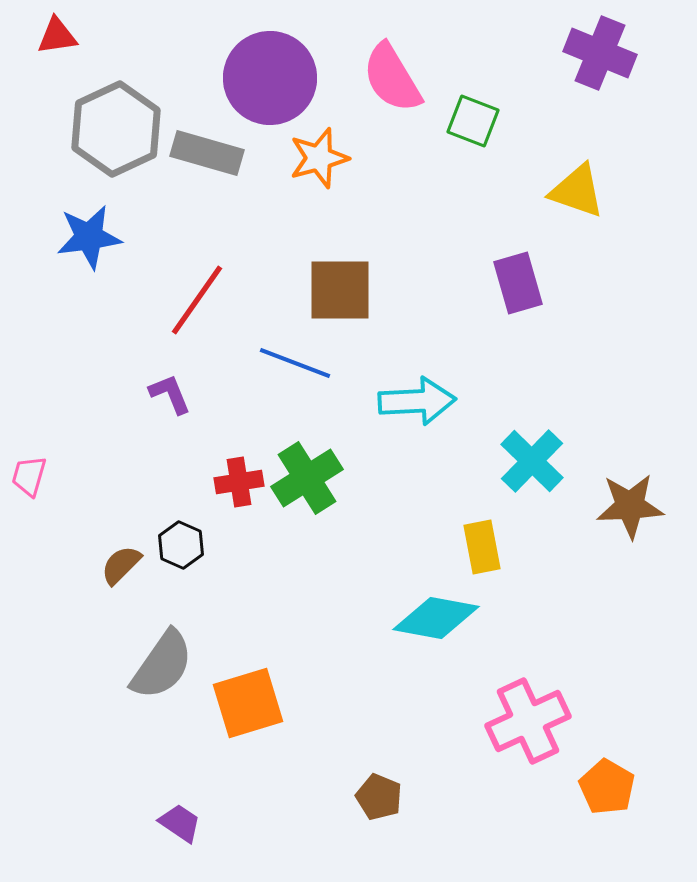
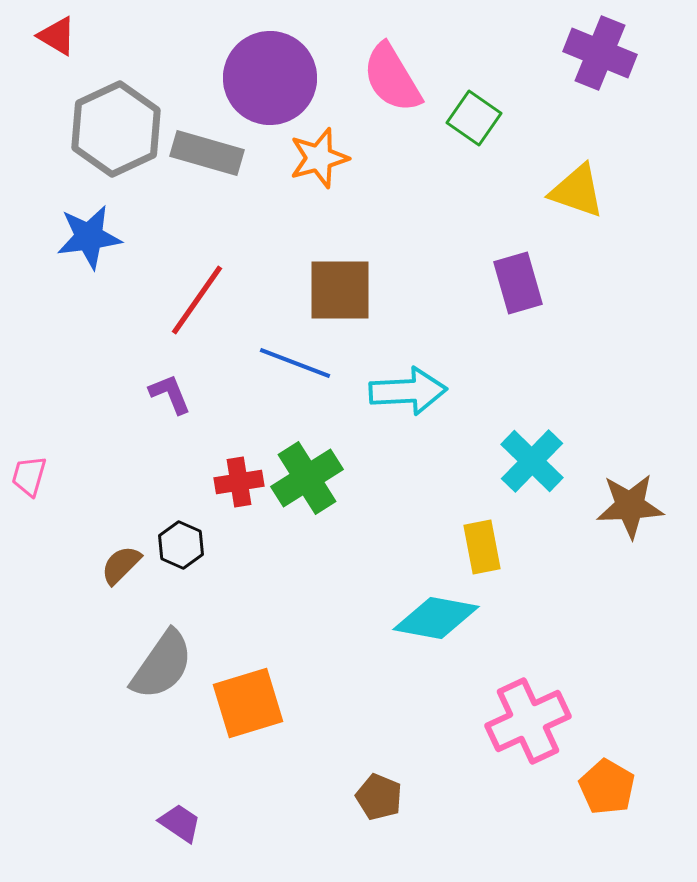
red triangle: rotated 39 degrees clockwise
green square: moved 1 px right, 3 px up; rotated 14 degrees clockwise
cyan arrow: moved 9 px left, 10 px up
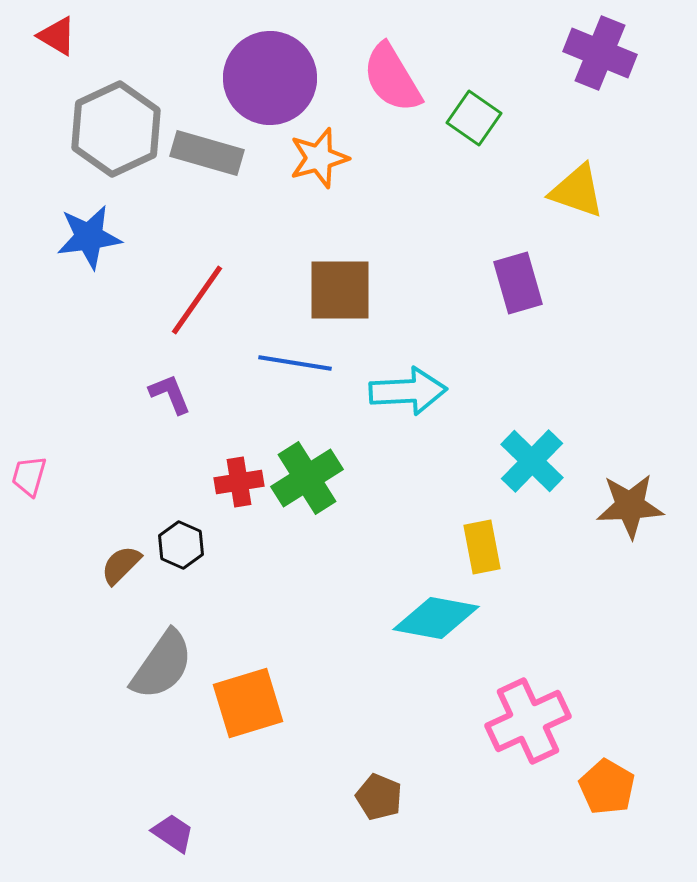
blue line: rotated 12 degrees counterclockwise
purple trapezoid: moved 7 px left, 10 px down
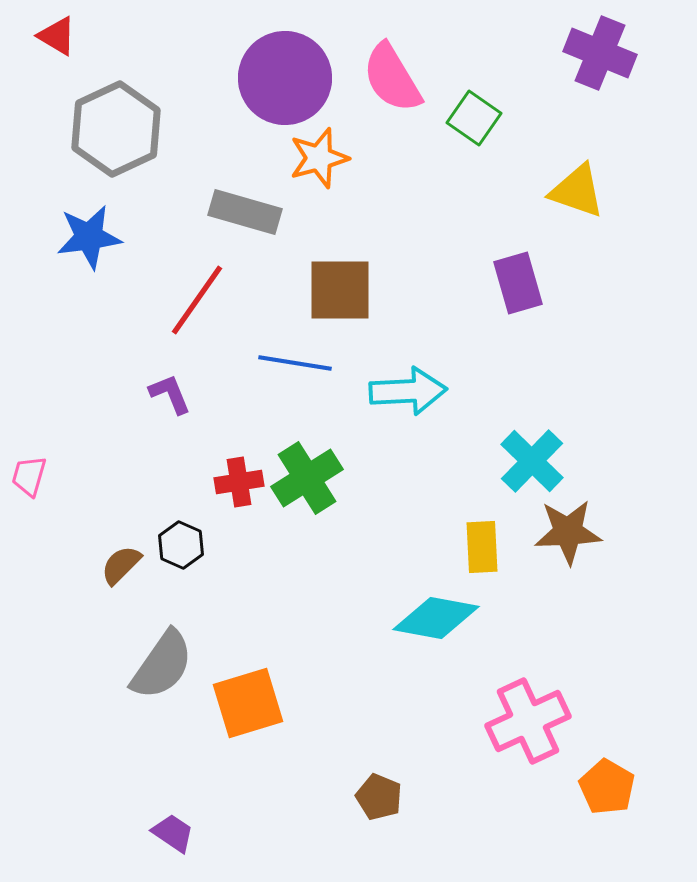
purple circle: moved 15 px right
gray rectangle: moved 38 px right, 59 px down
brown star: moved 62 px left, 26 px down
yellow rectangle: rotated 8 degrees clockwise
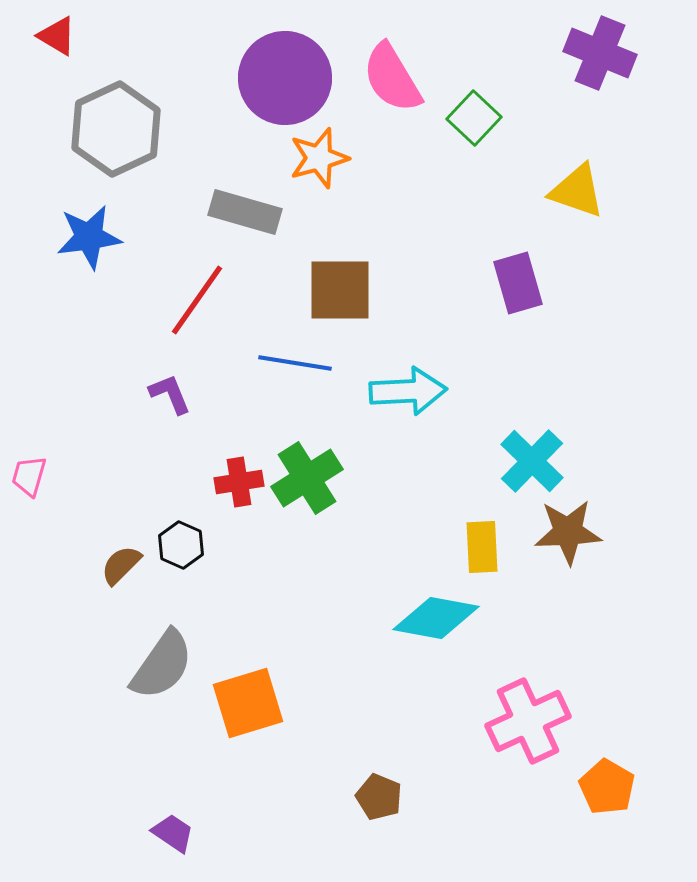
green square: rotated 8 degrees clockwise
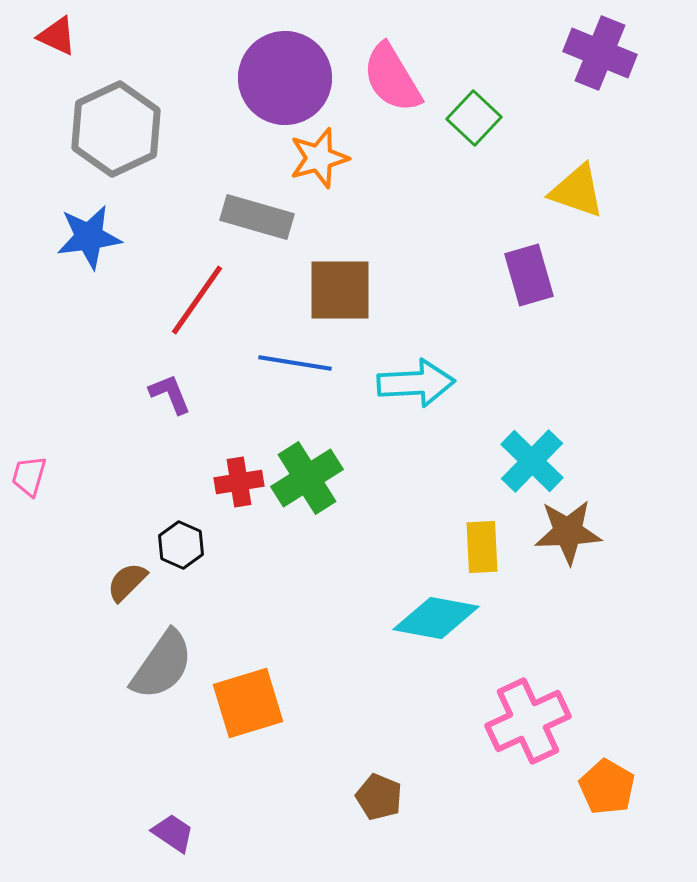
red triangle: rotated 6 degrees counterclockwise
gray rectangle: moved 12 px right, 5 px down
purple rectangle: moved 11 px right, 8 px up
cyan arrow: moved 8 px right, 8 px up
brown semicircle: moved 6 px right, 17 px down
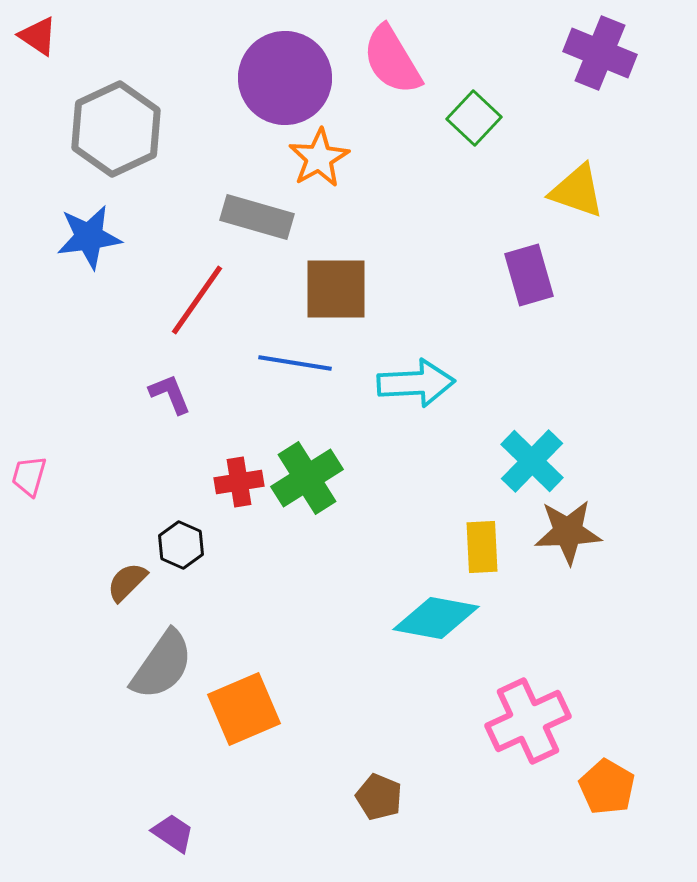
red triangle: moved 19 px left; rotated 9 degrees clockwise
pink semicircle: moved 18 px up
orange star: rotated 14 degrees counterclockwise
brown square: moved 4 px left, 1 px up
orange square: moved 4 px left, 6 px down; rotated 6 degrees counterclockwise
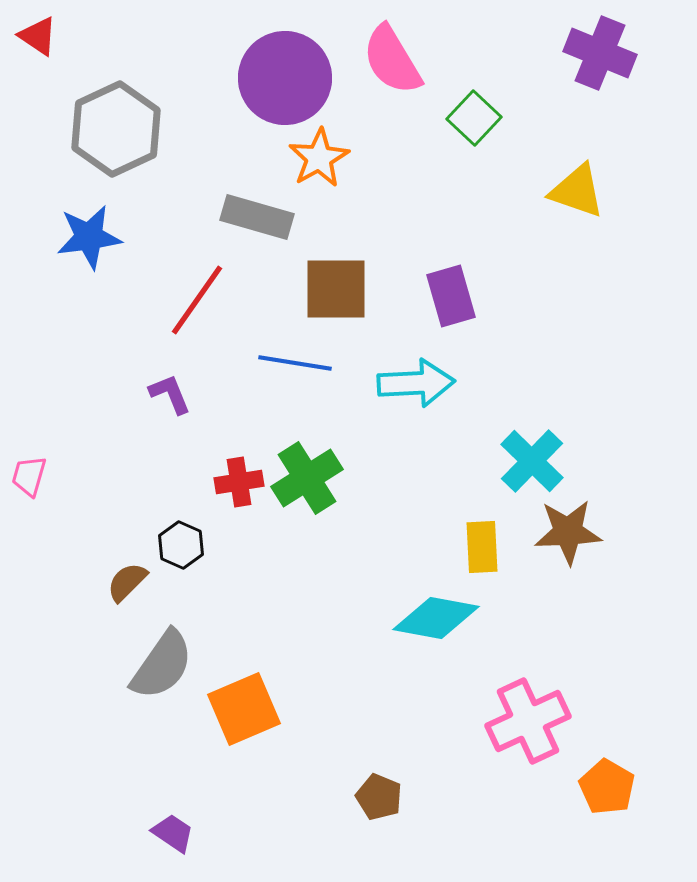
purple rectangle: moved 78 px left, 21 px down
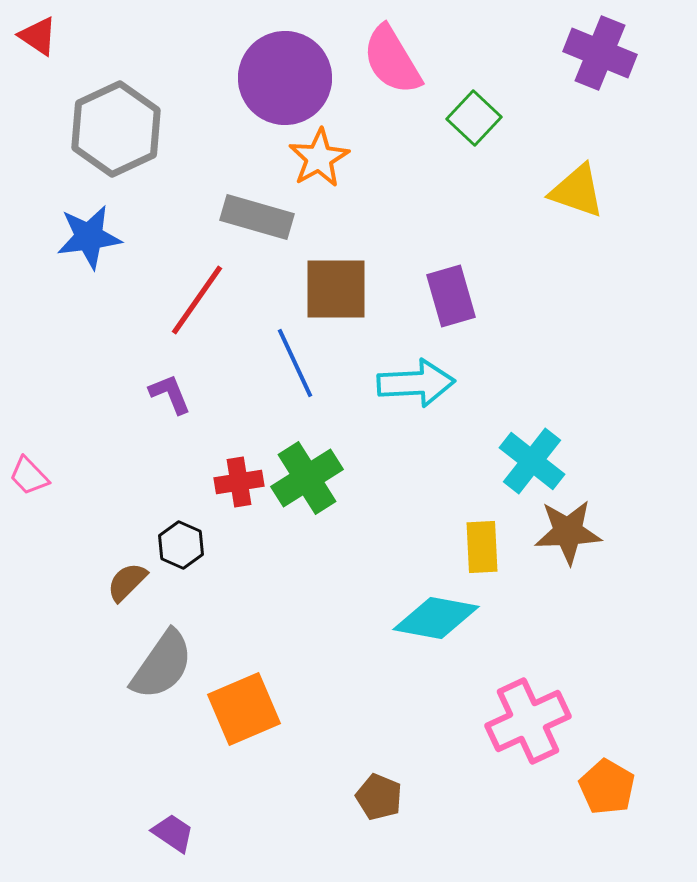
blue line: rotated 56 degrees clockwise
cyan cross: rotated 6 degrees counterclockwise
pink trapezoid: rotated 60 degrees counterclockwise
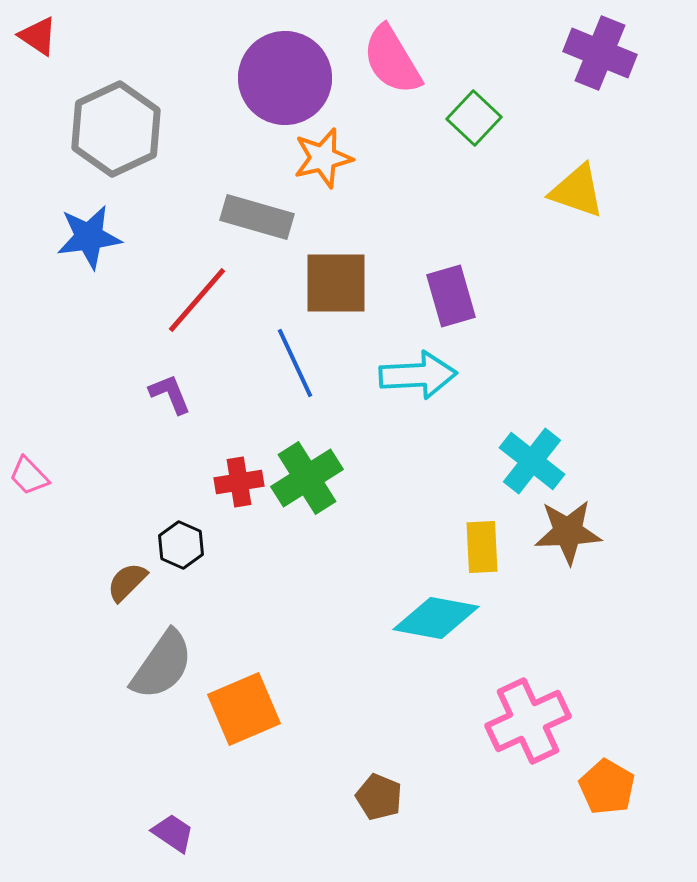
orange star: moved 4 px right; rotated 16 degrees clockwise
brown square: moved 6 px up
red line: rotated 6 degrees clockwise
cyan arrow: moved 2 px right, 8 px up
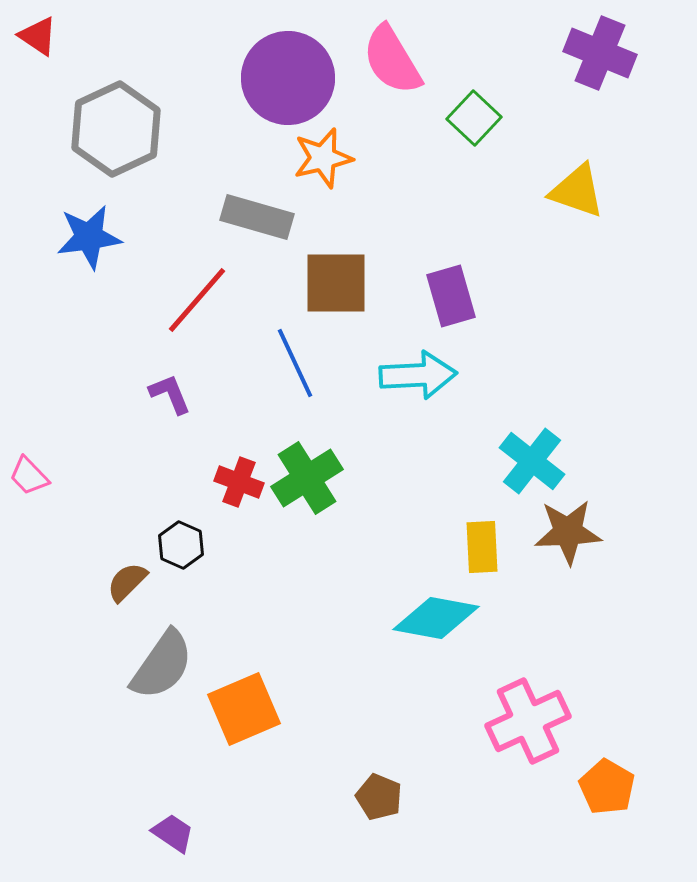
purple circle: moved 3 px right
red cross: rotated 30 degrees clockwise
